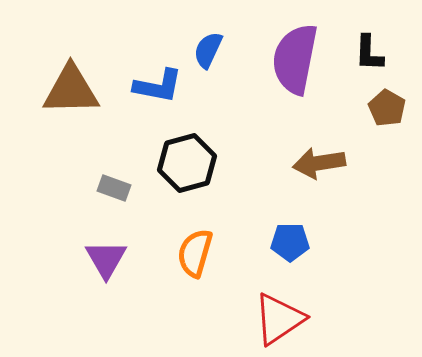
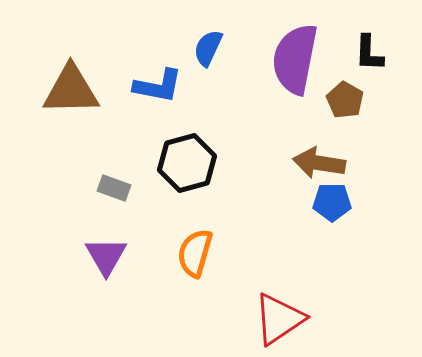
blue semicircle: moved 2 px up
brown pentagon: moved 42 px left, 8 px up
brown arrow: rotated 18 degrees clockwise
blue pentagon: moved 42 px right, 40 px up
purple triangle: moved 3 px up
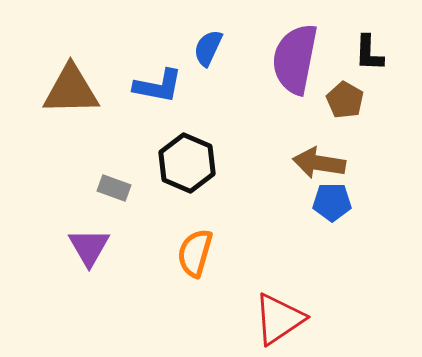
black hexagon: rotated 22 degrees counterclockwise
purple triangle: moved 17 px left, 9 px up
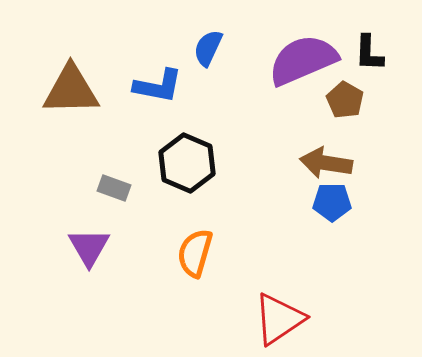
purple semicircle: moved 8 px right, 1 px down; rotated 56 degrees clockwise
brown arrow: moved 7 px right
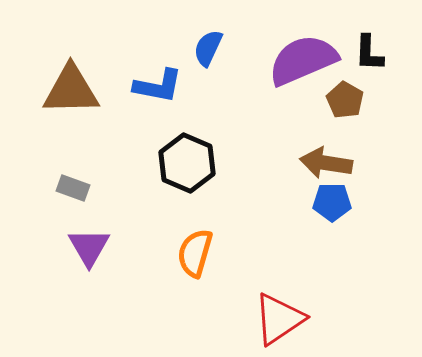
gray rectangle: moved 41 px left
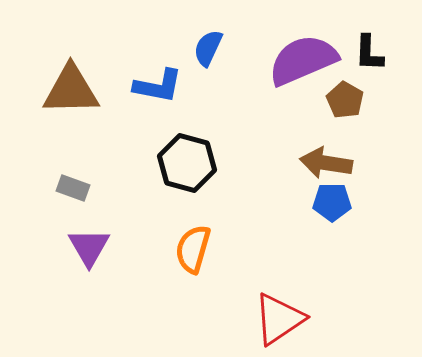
black hexagon: rotated 8 degrees counterclockwise
orange semicircle: moved 2 px left, 4 px up
